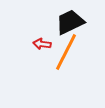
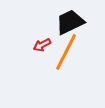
red arrow: moved 1 px down; rotated 36 degrees counterclockwise
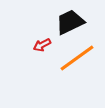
orange line: moved 11 px right, 6 px down; rotated 27 degrees clockwise
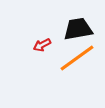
black trapezoid: moved 8 px right, 7 px down; rotated 16 degrees clockwise
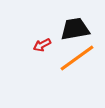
black trapezoid: moved 3 px left
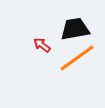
red arrow: rotated 66 degrees clockwise
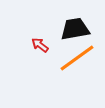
red arrow: moved 2 px left
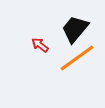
black trapezoid: rotated 40 degrees counterclockwise
